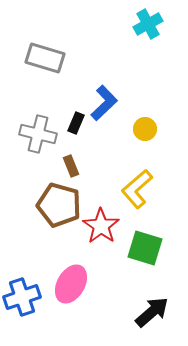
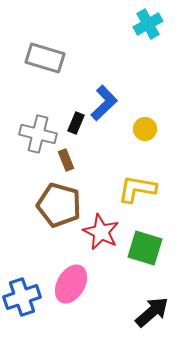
brown rectangle: moved 5 px left, 6 px up
yellow L-shape: rotated 51 degrees clockwise
red star: moved 6 px down; rotated 9 degrees counterclockwise
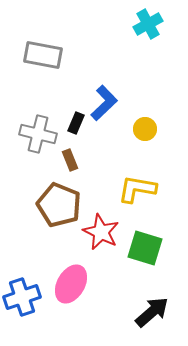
gray rectangle: moved 2 px left, 3 px up; rotated 6 degrees counterclockwise
brown rectangle: moved 4 px right
brown pentagon: rotated 6 degrees clockwise
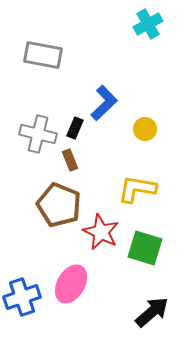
black rectangle: moved 1 px left, 5 px down
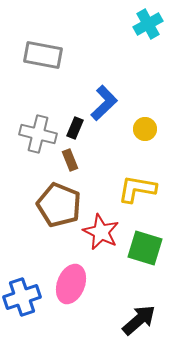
pink ellipse: rotated 9 degrees counterclockwise
black arrow: moved 13 px left, 8 px down
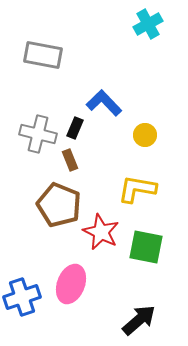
blue L-shape: rotated 90 degrees counterclockwise
yellow circle: moved 6 px down
green square: moved 1 px right, 1 px up; rotated 6 degrees counterclockwise
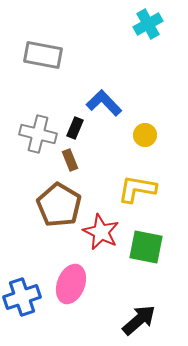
brown pentagon: rotated 9 degrees clockwise
